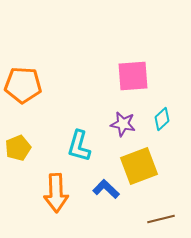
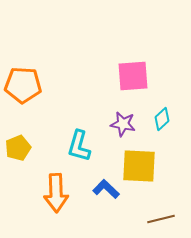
yellow square: rotated 24 degrees clockwise
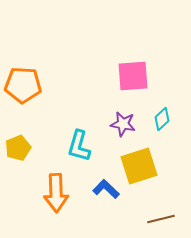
yellow square: rotated 21 degrees counterclockwise
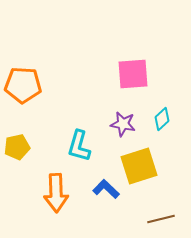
pink square: moved 2 px up
yellow pentagon: moved 1 px left, 1 px up; rotated 10 degrees clockwise
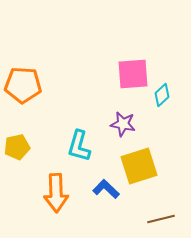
cyan diamond: moved 24 px up
